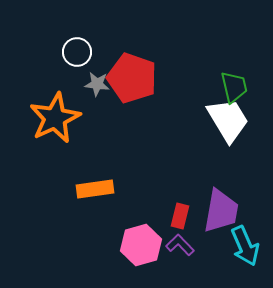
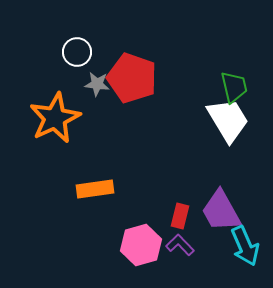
purple trapezoid: rotated 141 degrees clockwise
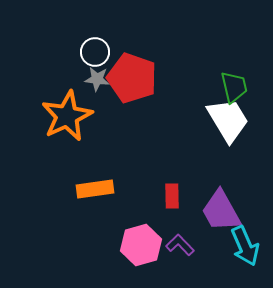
white circle: moved 18 px right
gray star: moved 5 px up
orange star: moved 12 px right, 2 px up
red rectangle: moved 8 px left, 20 px up; rotated 15 degrees counterclockwise
